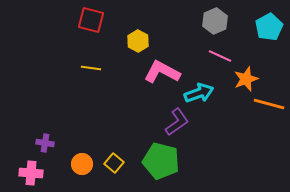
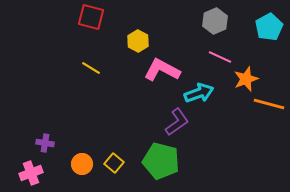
red square: moved 3 px up
pink line: moved 1 px down
yellow line: rotated 24 degrees clockwise
pink L-shape: moved 2 px up
pink cross: rotated 25 degrees counterclockwise
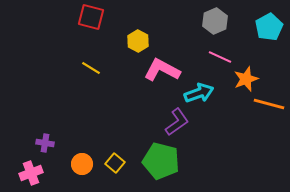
yellow square: moved 1 px right
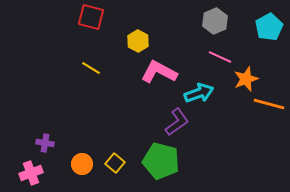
pink L-shape: moved 3 px left, 2 px down
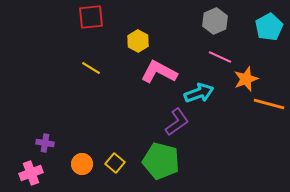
red square: rotated 20 degrees counterclockwise
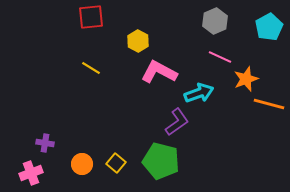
yellow square: moved 1 px right
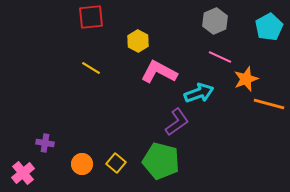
pink cross: moved 8 px left; rotated 20 degrees counterclockwise
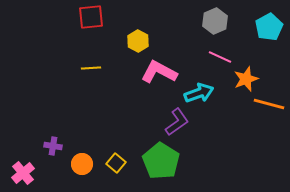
yellow line: rotated 36 degrees counterclockwise
purple cross: moved 8 px right, 3 px down
green pentagon: rotated 18 degrees clockwise
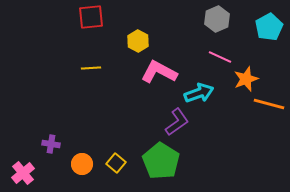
gray hexagon: moved 2 px right, 2 px up
purple cross: moved 2 px left, 2 px up
